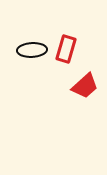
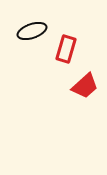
black ellipse: moved 19 px up; rotated 16 degrees counterclockwise
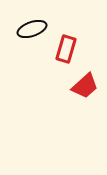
black ellipse: moved 2 px up
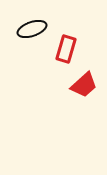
red trapezoid: moved 1 px left, 1 px up
